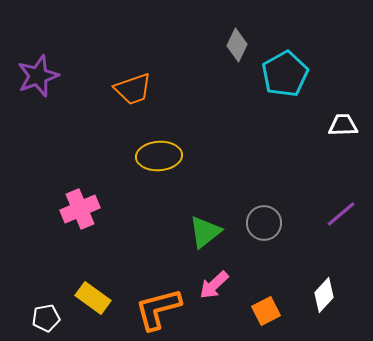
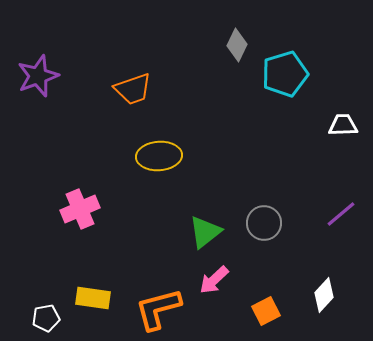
cyan pentagon: rotated 12 degrees clockwise
pink arrow: moved 5 px up
yellow rectangle: rotated 28 degrees counterclockwise
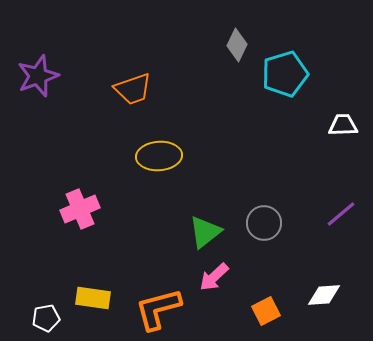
pink arrow: moved 3 px up
white diamond: rotated 44 degrees clockwise
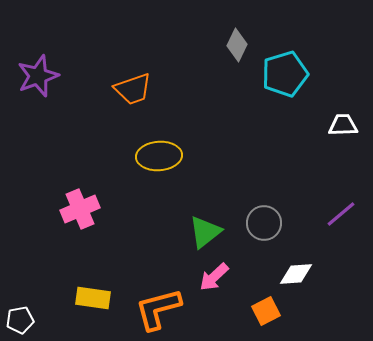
white diamond: moved 28 px left, 21 px up
white pentagon: moved 26 px left, 2 px down
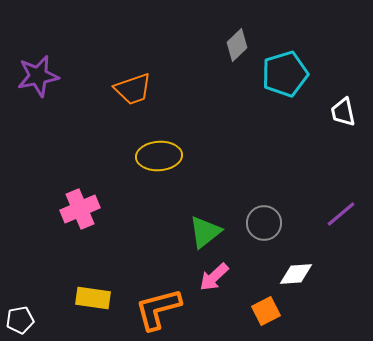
gray diamond: rotated 20 degrees clockwise
purple star: rotated 9 degrees clockwise
white trapezoid: moved 13 px up; rotated 100 degrees counterclockwise
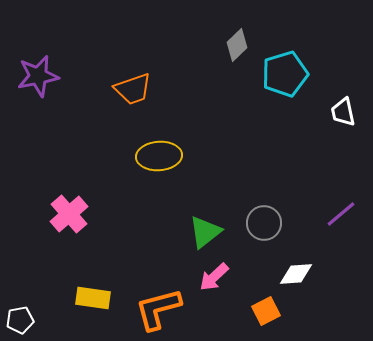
pink cross: moved 11 px left, 5 px down; rotated 18 degrees counterclockwise
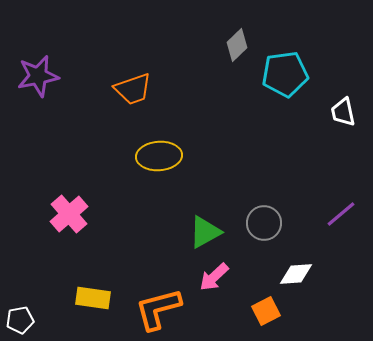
cyan pentagon: rotated 9 degrees clockwise
green triangle: rotated 9 degrees clockwise
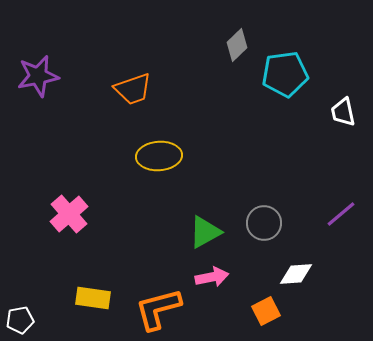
pink arrow: moved 2 px left; rotated 148 degrees counterclockwise
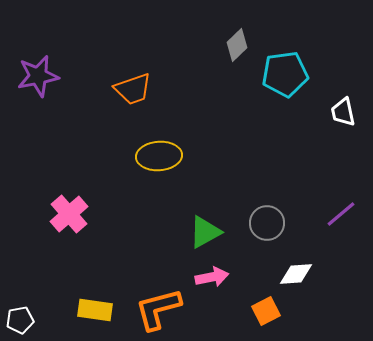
gray circle: moved 3 px right
yellow rectangle: moved 2 px right, 12 px down
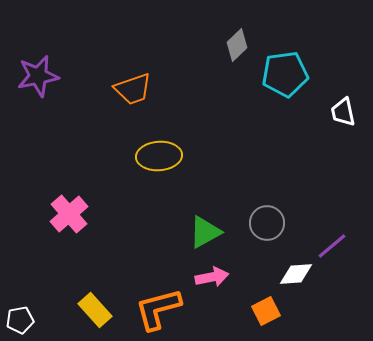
purple line: moved 9 px left, 32 px down
yellow rectangle: rotated 40 degrees clockwise
